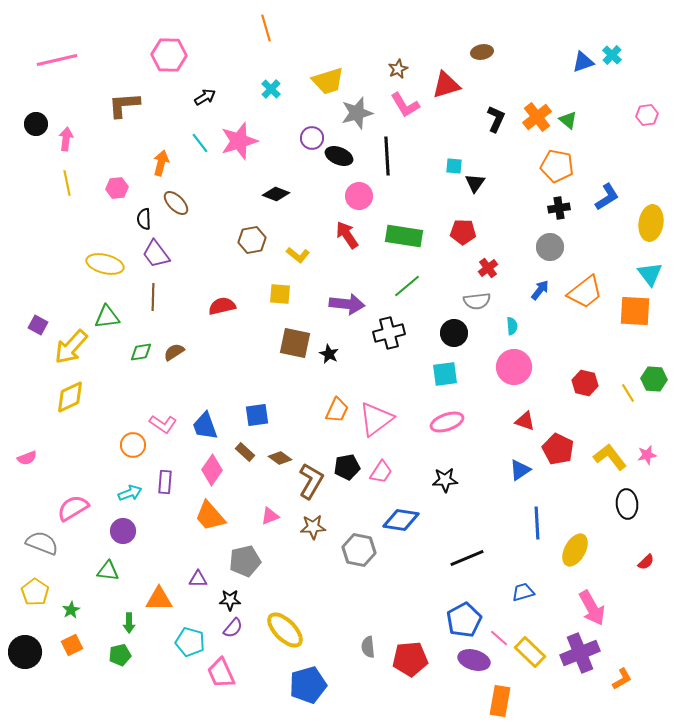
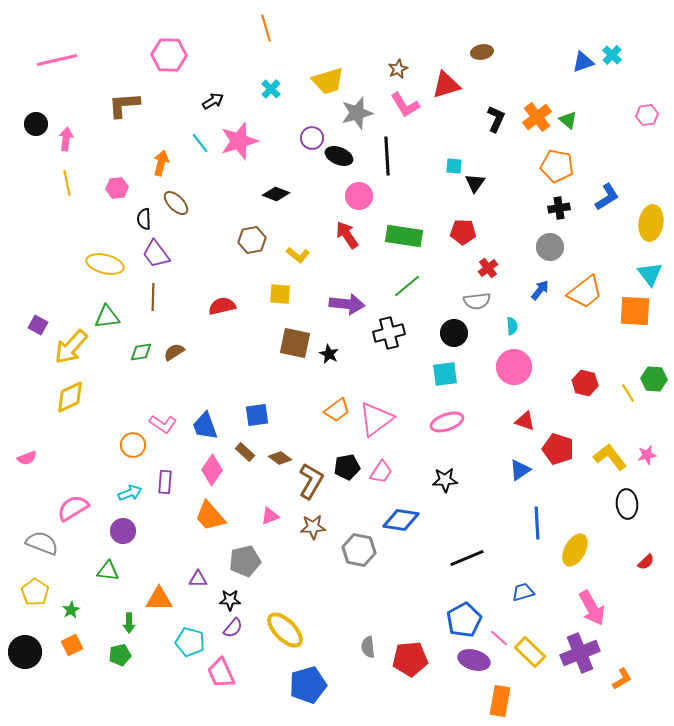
black arrow at (205, 97): moved 8 px right, 4 px down
orange trapezoid at (337, 410): rotated 28 degrees clockwise
red pentagon at (558, 449): rotated 8 degrees counterclockwise
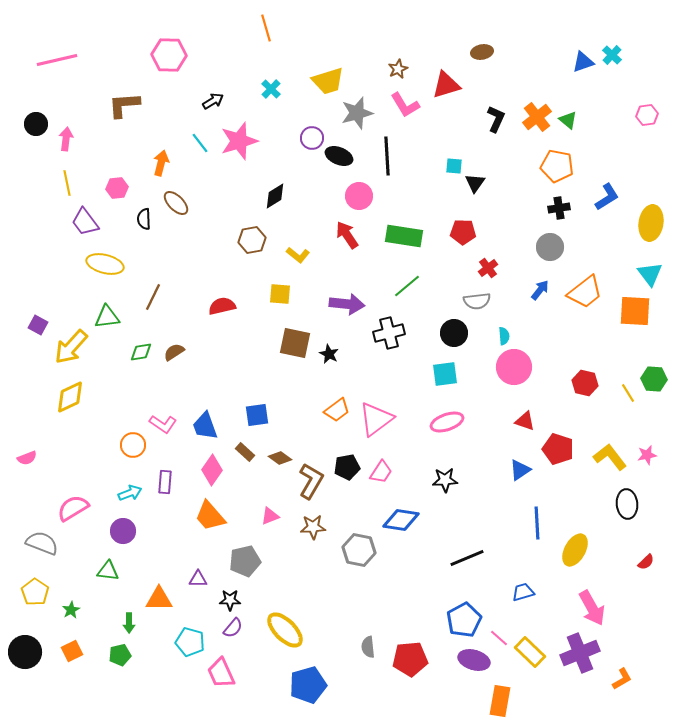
black diamond at (276, 194): moved 1 px left, 2 px down; rotated 52 degrees counterclockwise
purple trapezoid at (156, 254): moved 71 px left, 32 px up
brown line at (153, 297): rotated 24 degrees clockwise
cyan semicircle at (512, 326): moved 8 px left, 10 px down
orange square at (72, 645): moved 6 px down
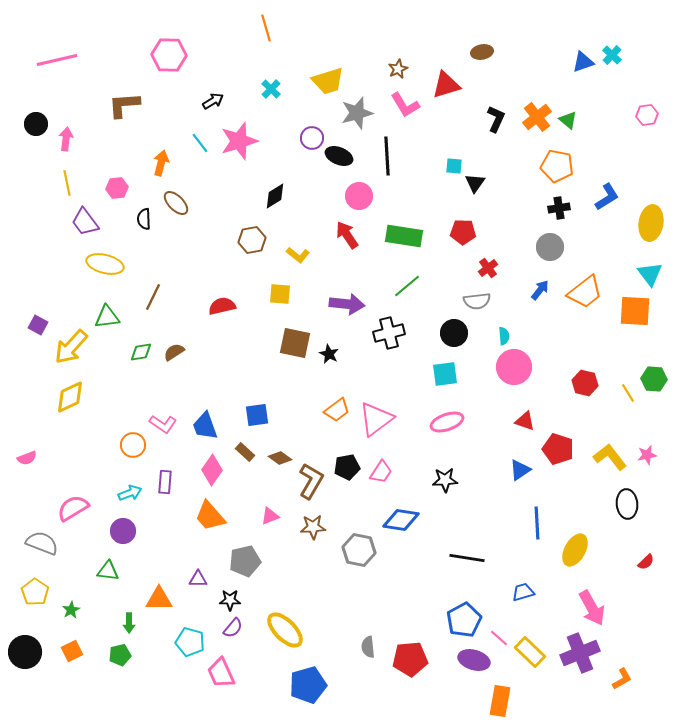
black line at (467, 558): rotated 32 degrees clockwise
